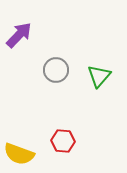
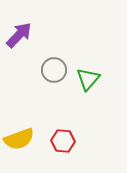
gray circle: moved 2 px left
green triangle: moved 11 px left, 3 px down
yellow semicircle: moved 15 px up; rotated 40 degrees counterclockwise
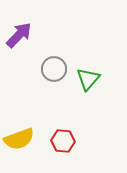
gray circle: moved 1 px up
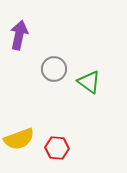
purple arrow: rotated 32 degrees counterclockwise
green triangle: moved 1 px right, 3 px down; rotated 35 degrees counterclockwise
red hexagon: moved 6 px left, 7 px down
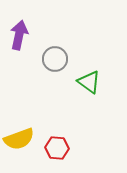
gray circle: moved 1 px right, 10 px up
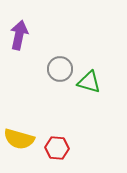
gray circle: moved 5 px right, 10 px down
green triangle: rotated 20 degrees counterclockwise
yellow semicircle: rotated 36 degrees clockwise
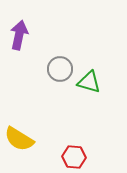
yellow semicircle: rotated 16 degrees clockwise
red hexagon: moved 17 px right, 9 px down
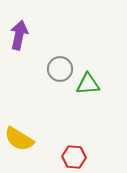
green triangle: moved 1 px left, 2 px down; rotated 20 degrees counterclockwise
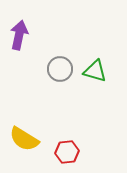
green triangle: moved 7 px right, 13 px up; rotated 20 degrees clockwise
yellow semicircle: moved 5 px right
red hexagon: moved 7 px left, 5 px up; rotated 10 degrees counterclockwise
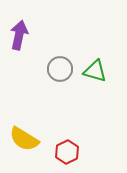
red hexagon: rotated 20 degrees counterclockwise
